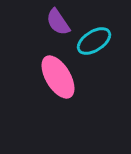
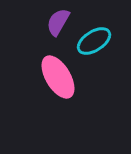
purple semicircle: rotated 64 degrees clockwise
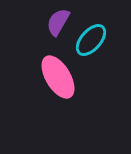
cyan ellipse: moved 3 px left, 1 px up; rotated 16 degrees counterclockwise
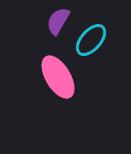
purple semicircle: moved 1 px up
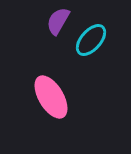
pink ellipse: moved 7 px left, 20 px down
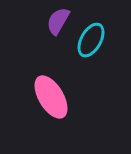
cyan ellipse: rotated 12 degrees counterclockwise
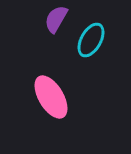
purple semicircle: moved 2 px left, 2 px up
